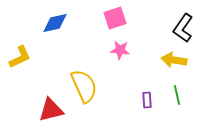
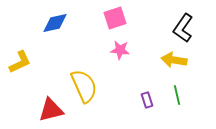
yellow L-shape: moved 5 px down
purple rectangle: rotated 14 degrees counterclockwise
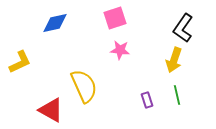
yellow arrow: rotated 80 degrees counterclockwise
red triangle: rotated 44 degrees clockwise
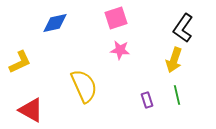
pink square: moved 1 px right
red triangle: moved 20 px left
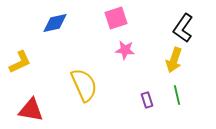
pink star: moved 5 px right
yellow semicircle: moved 1 px up
red triangle: rotated 20 degrees counterclockwise
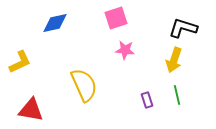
black L-shape: rotated 72 degrees clockwise
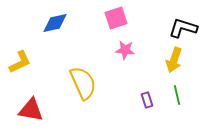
yellow semicircle: moved 1 px left, 2 px up
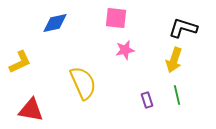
pink square: rotated 25 degrees clockwise
pink star: rotated 18 degrees counterclockwise
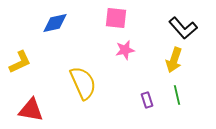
black L-shape: rotated 148 degrees counterclockwise
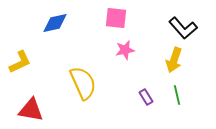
purple rectangle: moved 1 px left, 3 px up; rotated 14 degrees counterclockwise
